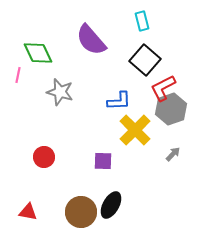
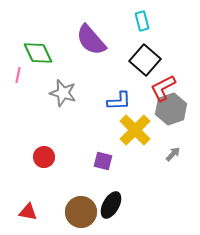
gray star: moved 3 px right, 1 px down
purple square: rotated 12 degrees clockwise
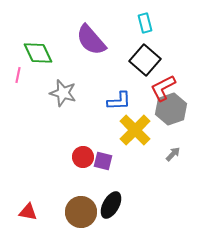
cyan rectangle: moved 3 px right, 2 px down
red circle: moved 39 px right
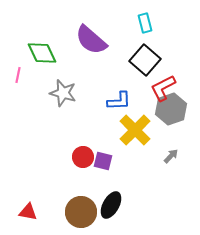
purple semicircle: rotated 8 degrees counterclockwise
green diamond: moved 4 px right
gray arrow: moved 2 px left, 2 px down
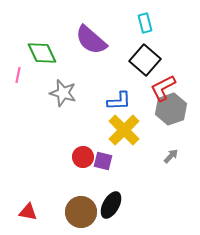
yellow cross: moved 11 px left
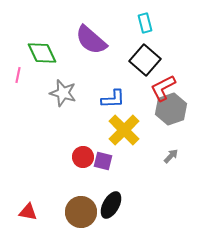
blue L-shape: moved 6 px left, 2 px up
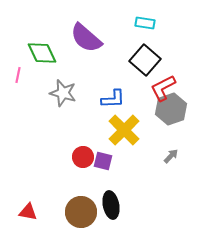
cyan rectangle: rotated 66 degrees counterclockwise
purple semicircle: moved 5 px left, 2 px up
black ellipse: rotated 40 degrees counterclockwise
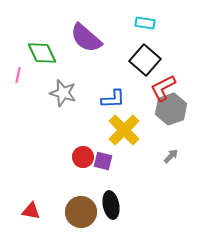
red triangle: moved 3 px right, 1 px up
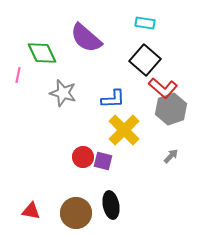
red L-shape: rotated 112 degrees counterclockwise
brown circle: moved 5 px left, 1 px down
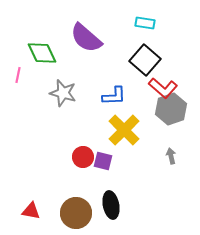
blue L-shape: moved 1 px right, 3 px up
gray arrow: rotated 56 degrees counterclockwise
